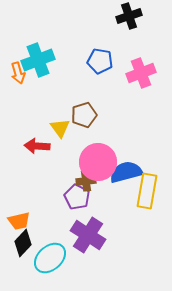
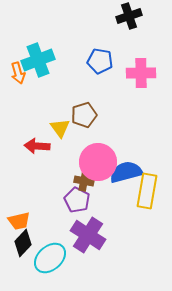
pink cross: rotated 20 degrees clockwise
brown cross: moved 2 px left; rotated 18 degrees clockwise
purple pentagon: moved 3 px down
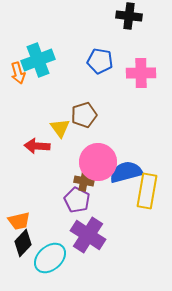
black cross: rotated 25 degrees clockwise
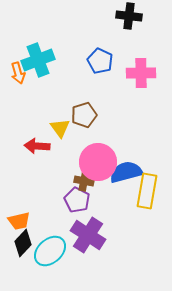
blue pentagon: rotated 15 degrees clockwise
cyan ellipse: moved 7 px up
